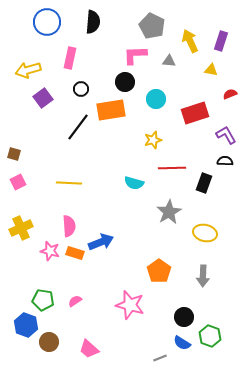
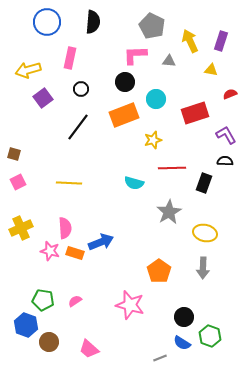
orange rectangle at (111, 110): moved 13 px right, 5 px down; rotated 12 degrees counterclockwise
pink semicircle at (69, 226): moved 4 px left, 2 px down
gray arrow at (203, 276): moved 8 px up
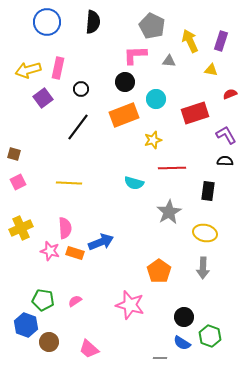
pink rectangle at (70, 58): moved 12 px left, 10 px down
black rectangle at (204, 183): moved 4 px right, 8 px down; rotated 12 degrees counterclockwise
gray line at (160, 358): rotated 24 degrees clockwise
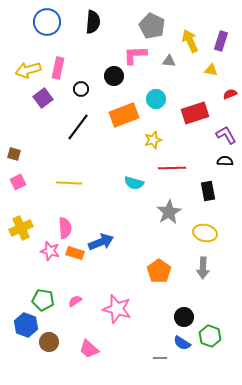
black circle at (125, 82): moved 11 px left, 6 px up
black rectangle at (208, 191): rotated 18 degrees counterclockwise
pink star at (130, 305): moved 13 px left, 4 px down
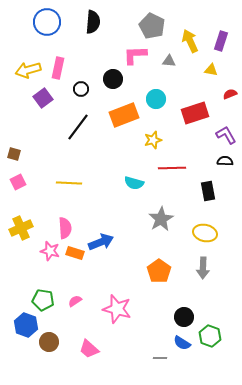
black circle at (114, 76): moved 1 px left, 3 px down
gray star at (169, 212): moved 8 px left, 7 px down
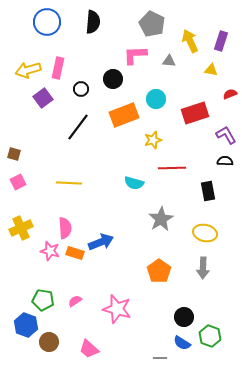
gray pentagon at (152, 26): moved 2 px up
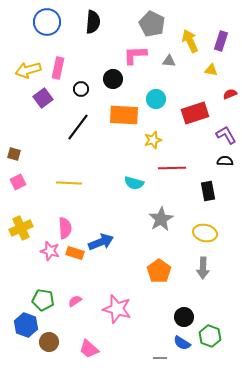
orange rectangle at (124, 115): rotated 24 degrees clockwise
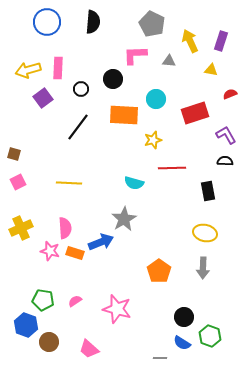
pink rectangle at (58, 68): rotated 10 degrees counterclockwise
gray star at (161, 219): moved 37 px left
